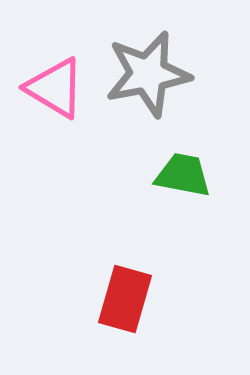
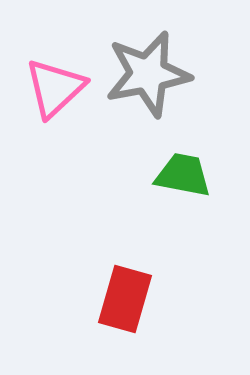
pink triangle: rotated 46 degrees clockwise
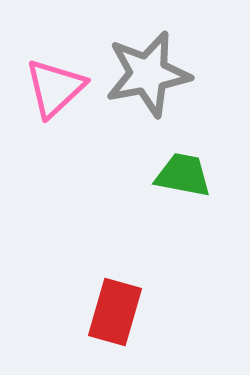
red rectangle: moved 10 px left, 13 px down
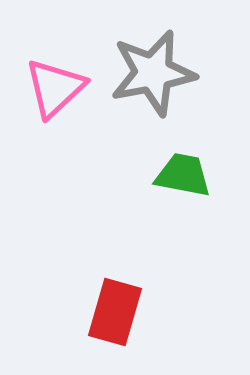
gray star: moved 5 px right, 1 px up
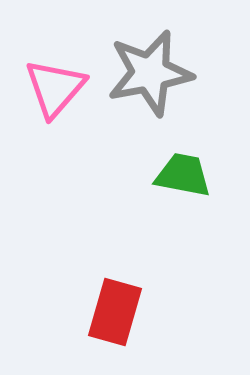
gray star: moved 3 px left
pink triangle: rotated 6 degrees counterclockwise
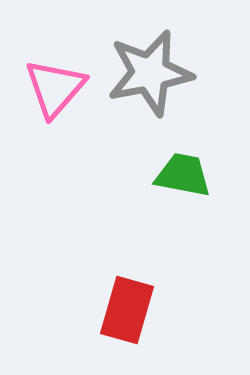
red rectangle: moved 12 px right, 2 px up
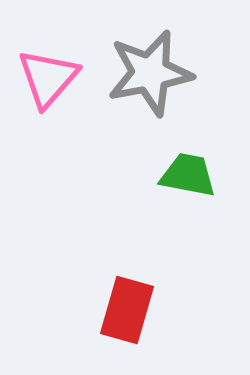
pink triangle: moved 7 px left, 10 px up
green trapezoid: moved 5 px right
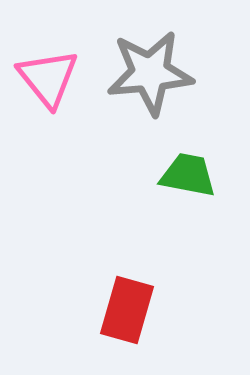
gray star: rotated 6 degrees clockwise
pink triangle: rotated 20 degrees counterclockwise
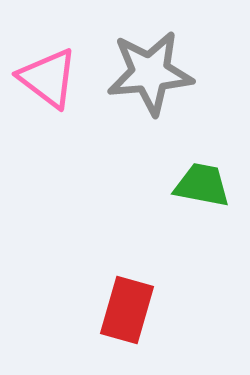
pink triangle: rotated 14 degrees counterclockwise
green trapezoid: moved 14 px right, 10 px down
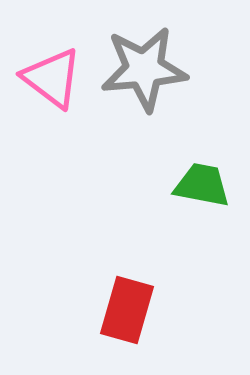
gray star: moved 6 px left, 4 px up
pink triangle: moved 4 px right
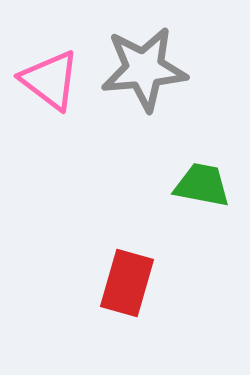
pink triangle: moved 2 px left, 2 px down
red rectangle: moved 27 px up
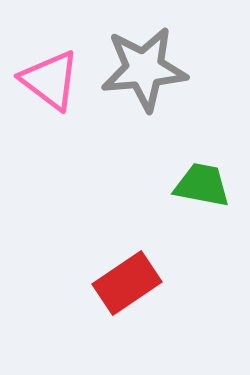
red rectangle: rotated 40 degrees clockwise
